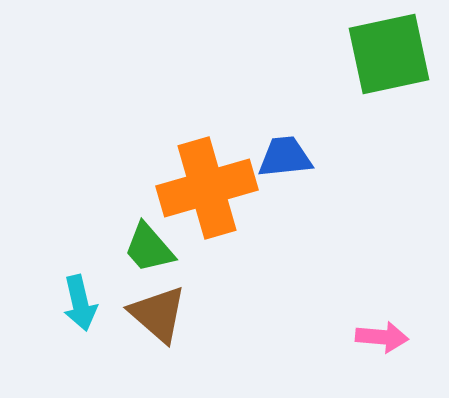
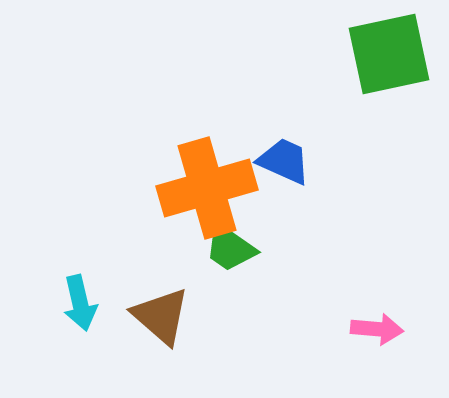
blue trapezoid: moved 1 px left, 4 px down; rotated 30 degrees clockwise
green trapezoid: moved 81 px right; rotated 14 degrees counterclockwise
brown triangle: moved 3 px right, 2 px down
pink arrow: moved 5 px left, 8 px up
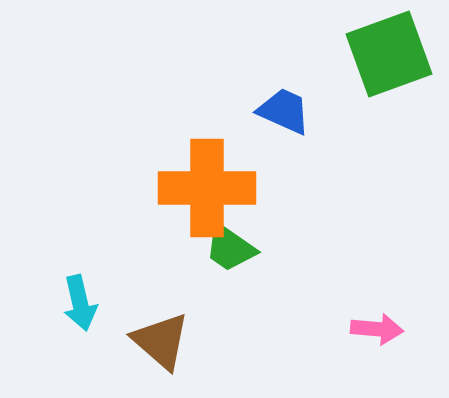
green square: rotated 8 degrees counterclockwise
blue trapezoid: moved 50 px up
orange cross: rotated 16 degrees clockwise
brown triangle: moved 25 px down
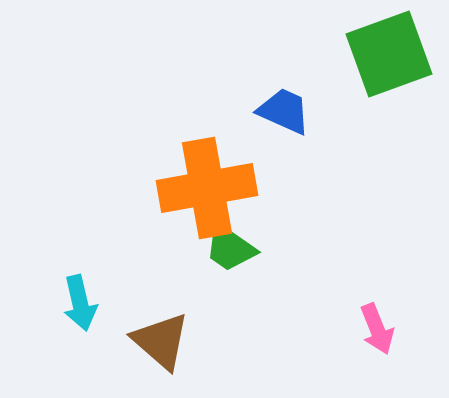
orange cross: rotated 10 degrees counterclockwise
pink arrow: rotated 63 degrees clockwise
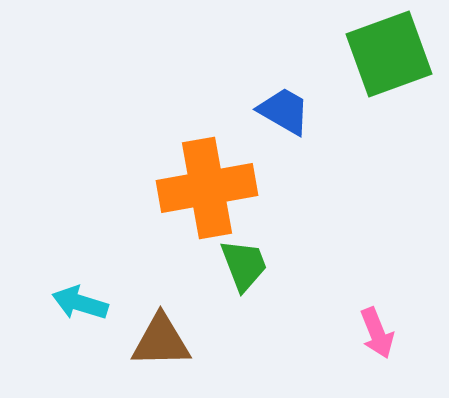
blue trapezoid: rotated 6 degrees clockwise
green trapezoid: moved 14 px right, 17 px down; rotated 146 degrees counterclockwise
cyan arrow: rotated 120 degrees clockwise
pink arrow: moved 4 px down
brown triangle: rotated 42 degrees counterclockwise
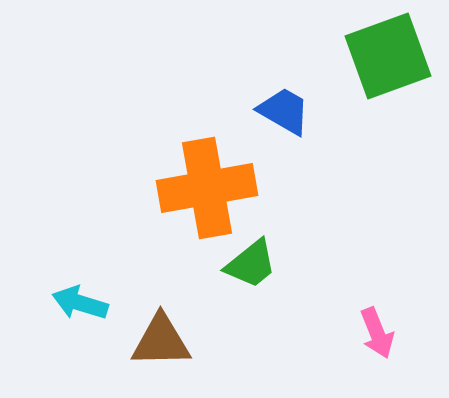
green square: moved 1 px left, 2 px down
green trapezoid: moved 7 px right, 1 px up; rotated 72 degrees clockwise
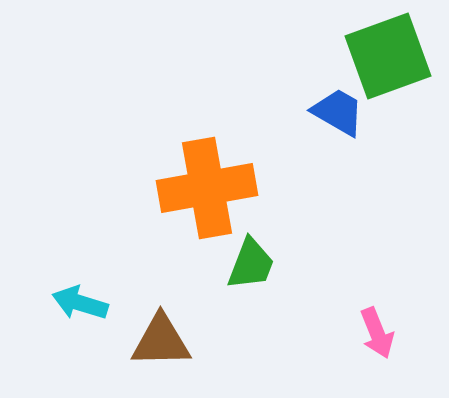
blue trapezoid: moved 54 px right, 1 px down
green trapezoid: rotated 30 degrees counterclockwise
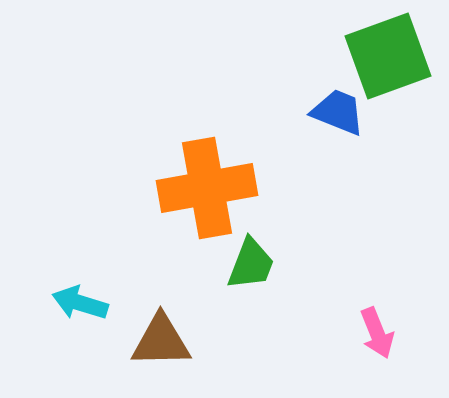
blue trapezoid: rotated 8 degrees counterclockwise
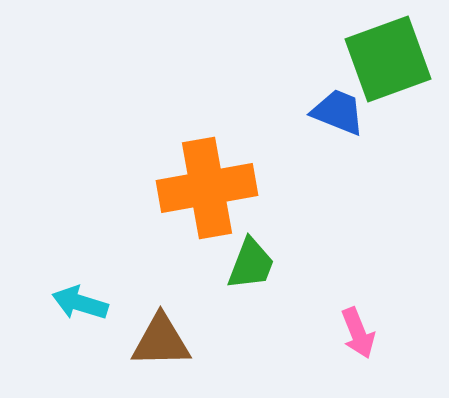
green square: moved 3 px down
pink arrow: moved 19 px left
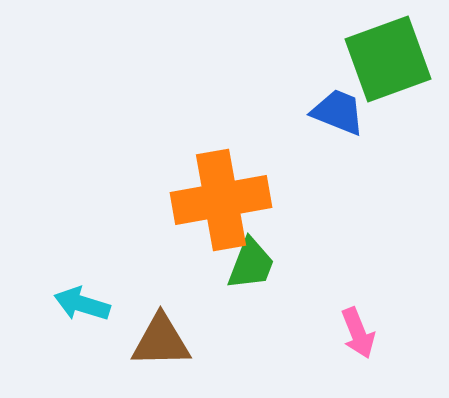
orange cross: moved 14 px right, 12 px down
cyan arrow: moved 2 px right, 1 px down
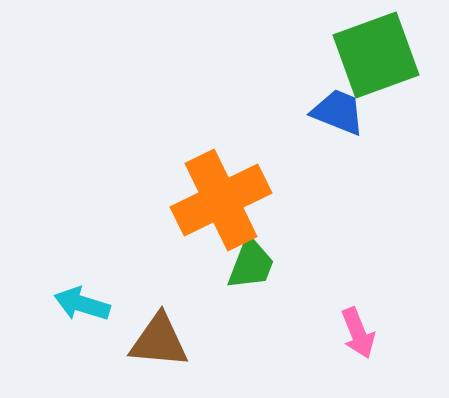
green square: moved 12 px left, 4 px up
orange cross: rotated 16 degrees counterclockwise
brown triangle: moved 2 px left; rotated 6 degrees clockwise
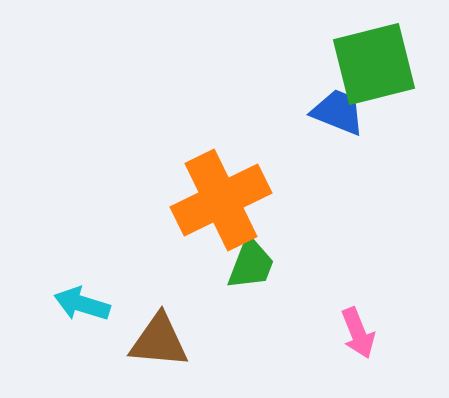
green square: moved 2 px left, 9 px down; rotated 6 degrees clockwise
